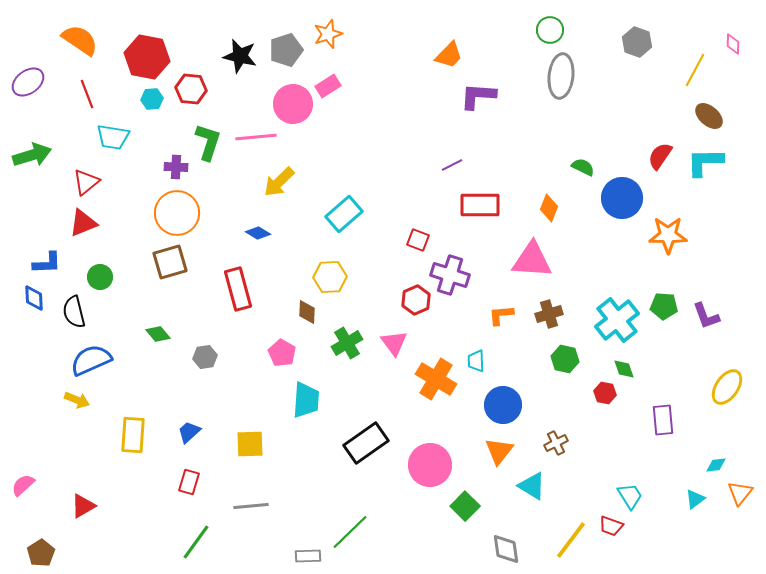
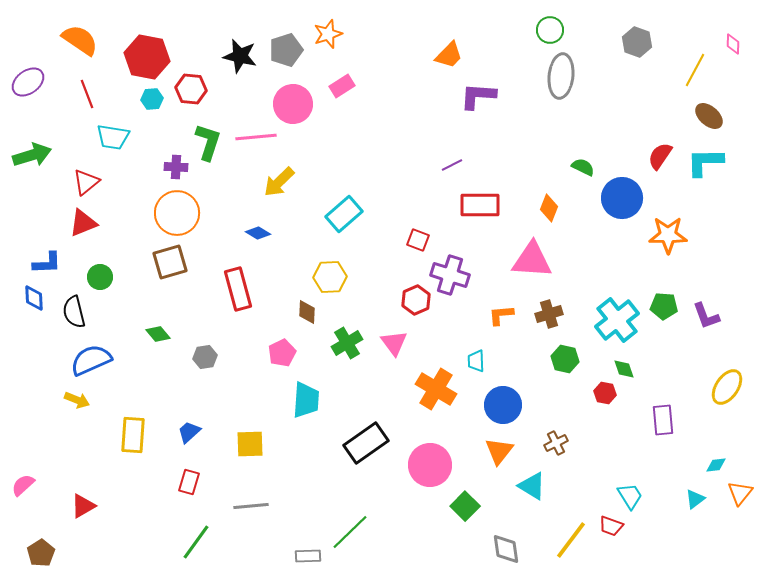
pink rectangle at (328, 86): moved 14 px right
pink pentagon at (282, 353): rotated 16 degrees clockwise
orange cross at (436, 379): moved 10 px down
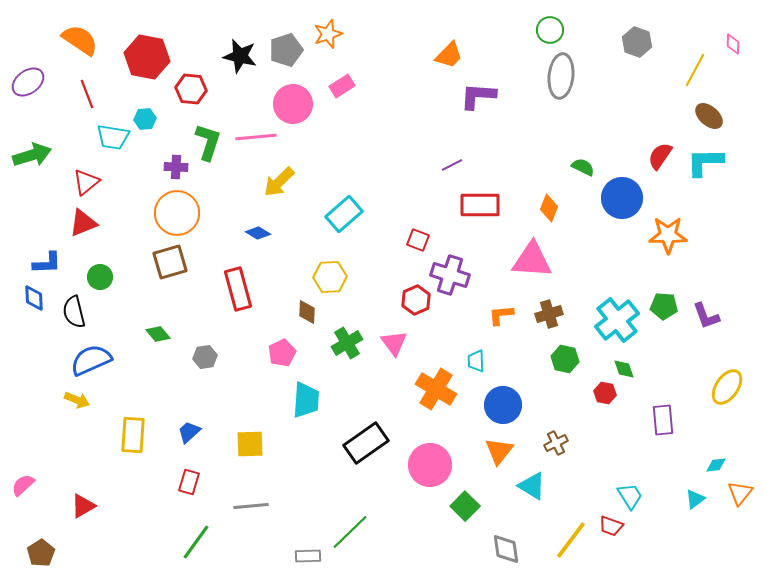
cyan hexagon at (152, 99): moved 7 px left, 20 px down
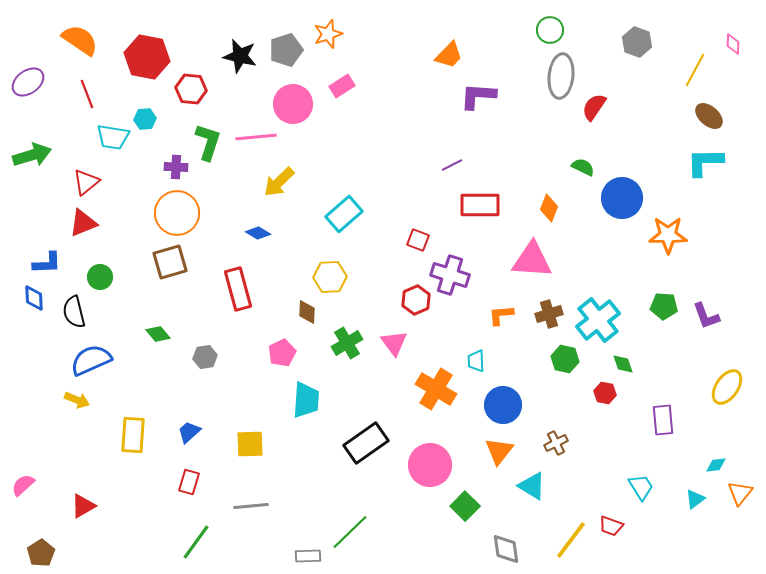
red semicircle at (660, 156): moved 66 px left, 49 px up
cyan cross at (617, 320): moved 19 px left
green diamond at (624, 369): moved 1 px left, 5 px up
cyan trapezoid at (630, 496): moved 11 px right, 9 px up
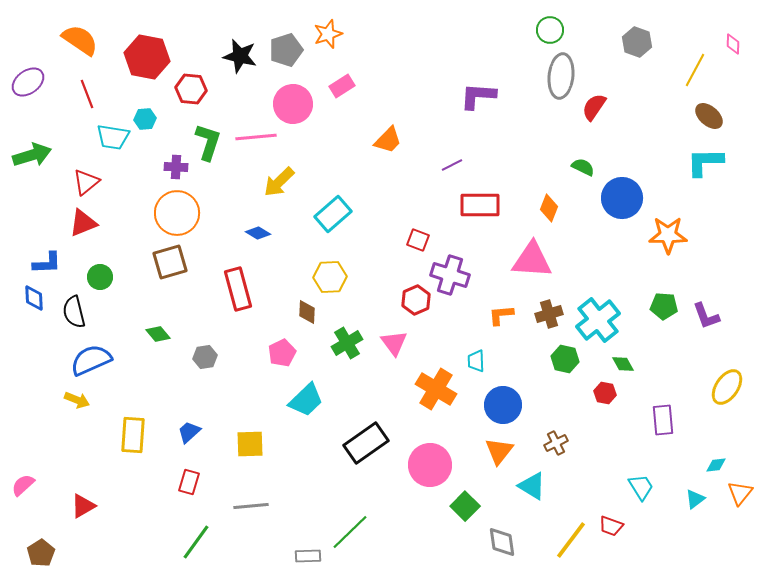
orange trapezoid at (449, 55): moved 61 px left, 85 px down
cyan rectangle at (344, 214): moved 11 px left
green diamond at (623, 364): rotated 10 degrees counterclockwise
cyan trapezoid at (306, 400): rotated 42 degrees clockwise
gray diamond at (506, 549): moved 4 px left, 7 px up
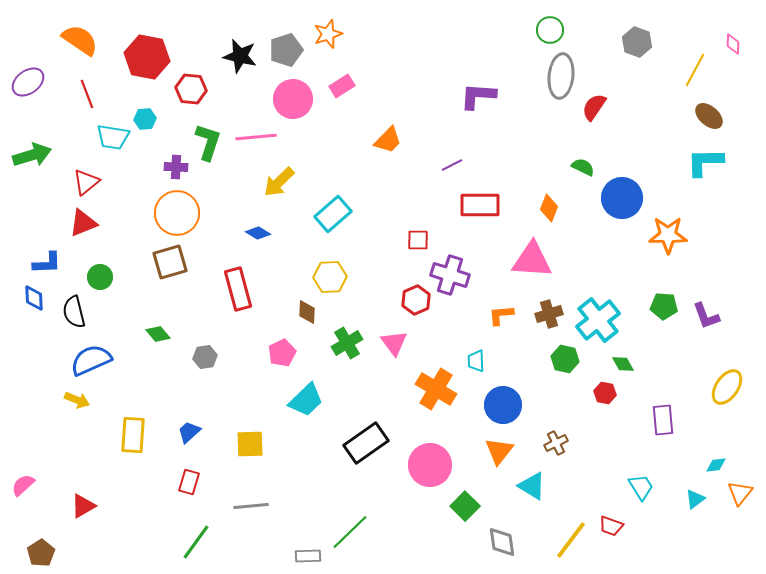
pink circle at (293, 104): moved 5 px up
red square at (418, 240): rotated 20 degrees counterclockwise
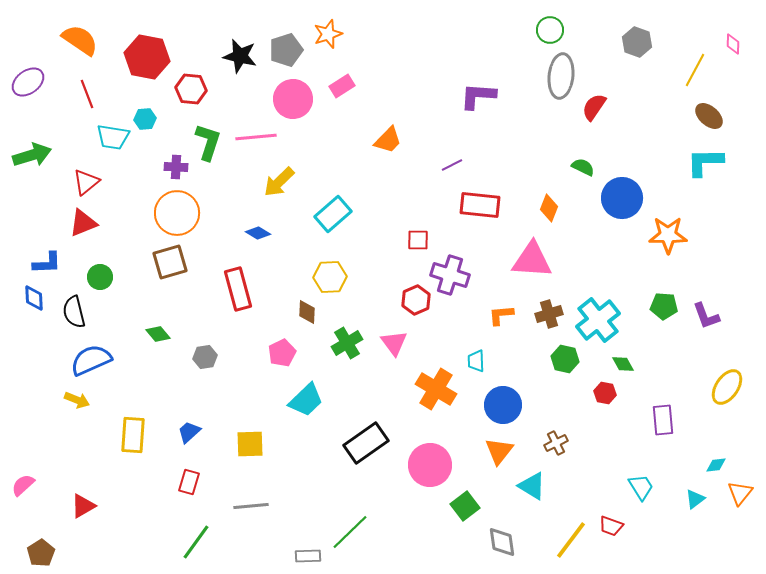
red rectangle at (480, 205): rotated 6 degrees clockwise
green square at (465, 506): rotated 8 degrees clockwise
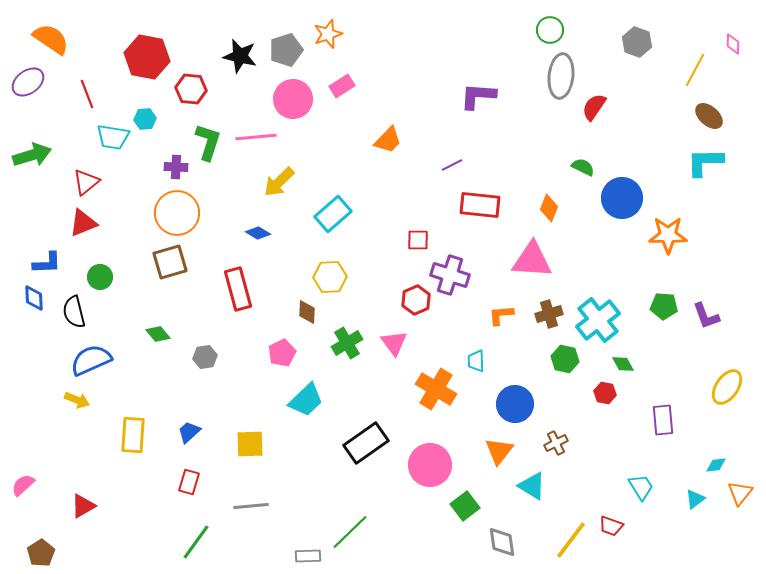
orange semicircle at (80, 40): moved 29 px left, 1 px up
blue circle at (503, 405): moved 12 px right, 1 px up
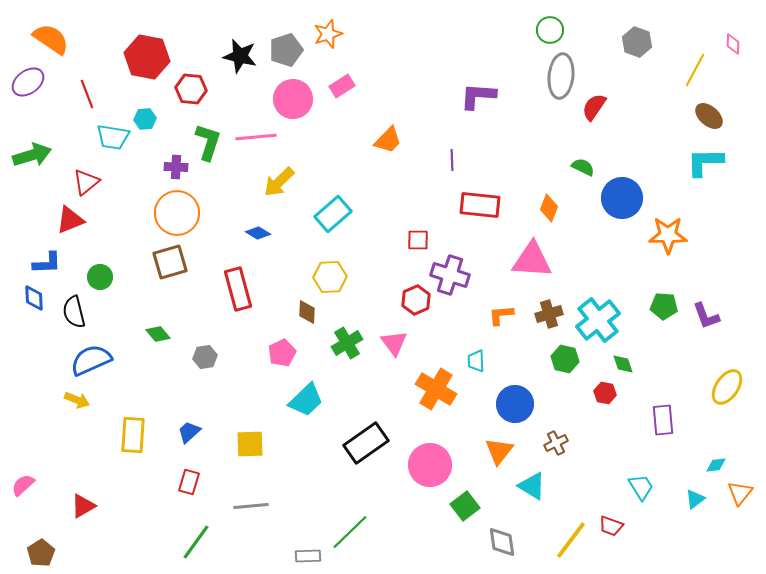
purple line at (452, 165): moved 5 px up; rotated 65 degrees counterclockwise
red triangle at (83, 223): moved 13 px left, 3 px up
green diamond at (623, 364): rotated 10 degrees clockwise
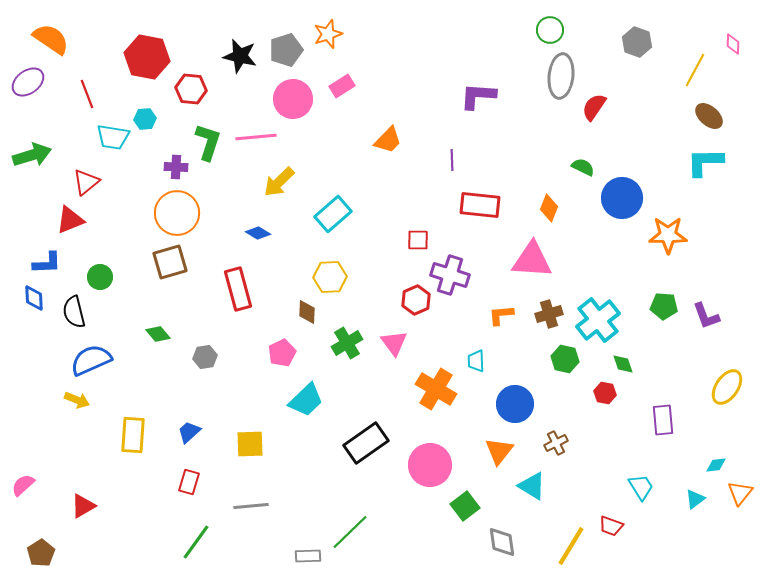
yellow line at (571, 540): moved 6 px down; rotated 6 degrees counterclockwise
